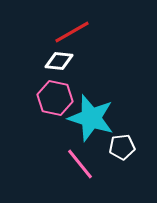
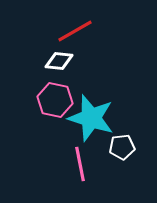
red line: moved 3 px right, 1 px up
pink hexagon: moved 2 px down
pink line: rotated 28 degrees clockwise
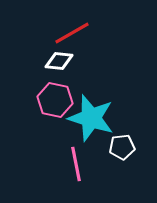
red line: moved 3 px left, 2 px down
pink line: moved 4 px left
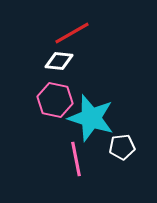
pink line: moved 5 px up
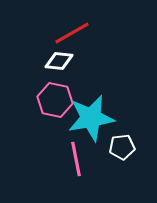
cyan star: rotated 27 degrees counterclockwise
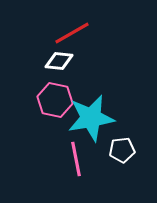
white pentagon: moved 3 px down
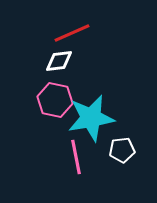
red line: rotated 6 degrees clockwise
white diamond: rotated 12 degrees counterclockwise
pink line: moved 2 px up
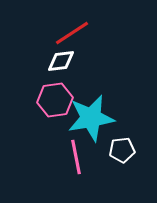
red line: rotated 9 degrees counterclockwise
white diamond: moved 2 px right
pink hexagon: rotated 20 degrees counterclockwise
